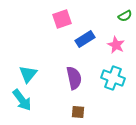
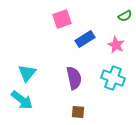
cyan triangle: moved 1 px left, 1 px up
cyan arrow: rotated 15 degrees counterclockwise
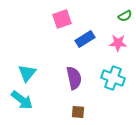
pink star: moved 2 px right, 2 px up; rotated 24 degrees counterclockwise
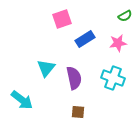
pink star: rotated 12 degrees counterclockwise
cyan triangle: moved 19 px right, 5 px up
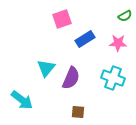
pink star: rotated 12 degrees clockwise
purple semicircle: moved 3 px left; rotated 35 degrees clockwise
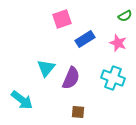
pink star: rotated 18 degrees clockwise
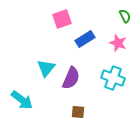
green semicircle: rotated 88 degrees counterclockwise
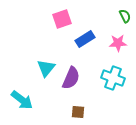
pink star: rotated 24 degrees counterclockwise
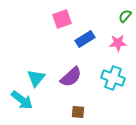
green semicircle: rotated 112 degrees counterclockwise
cyan triangle: moved 10 px left, 10 px down
purple semicircle: moved 1 px up; rotated 25 degrees clockwise
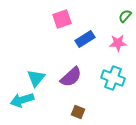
cyan arrow: rotated 125 degrees clockwise
brown square: rotated 16 degrees clockwise
